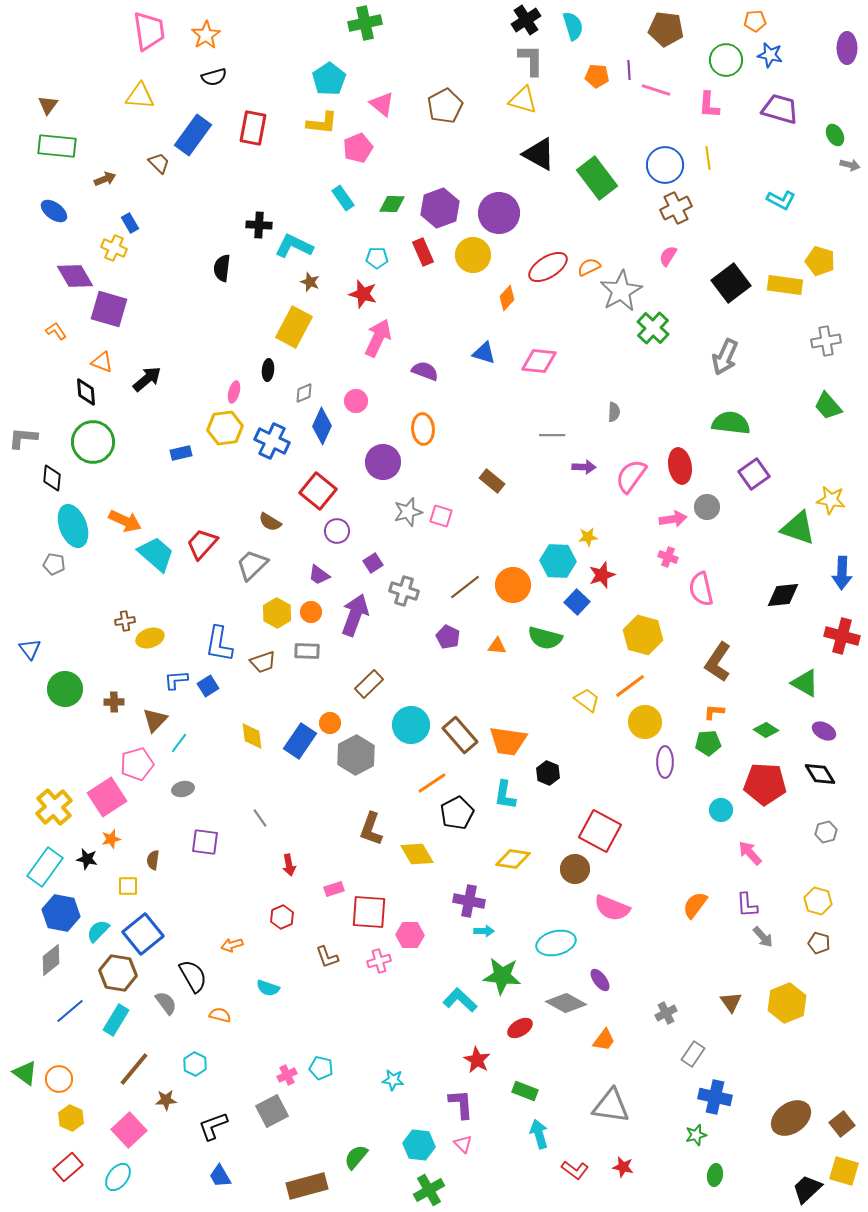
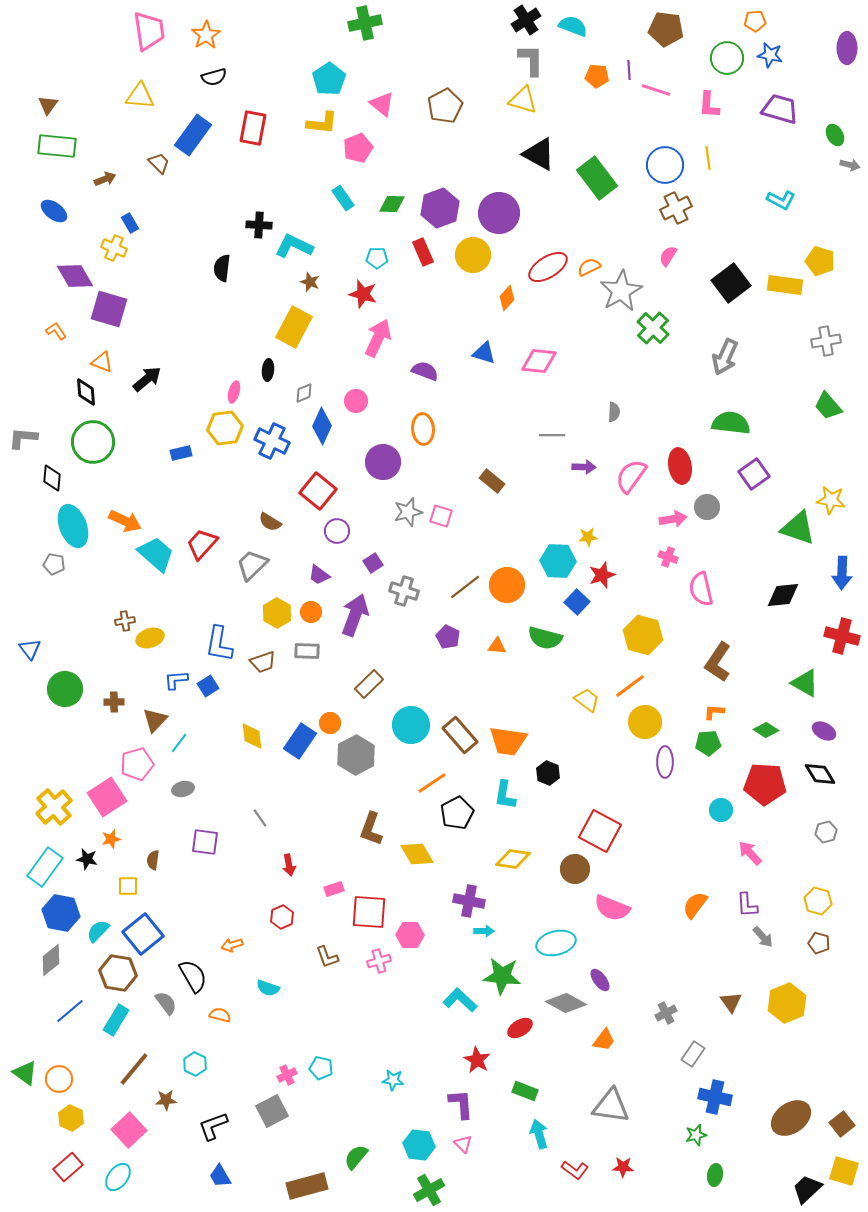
cyan semicircle at (573, 26): rotated 52 degrees counterclockwise
green circle at (726, 60): moved 1 px right, 2 px up
orange circle at (513, 585): moved 6 px left
red star at (623, 1167): rotated 10 degrees counterclockwise
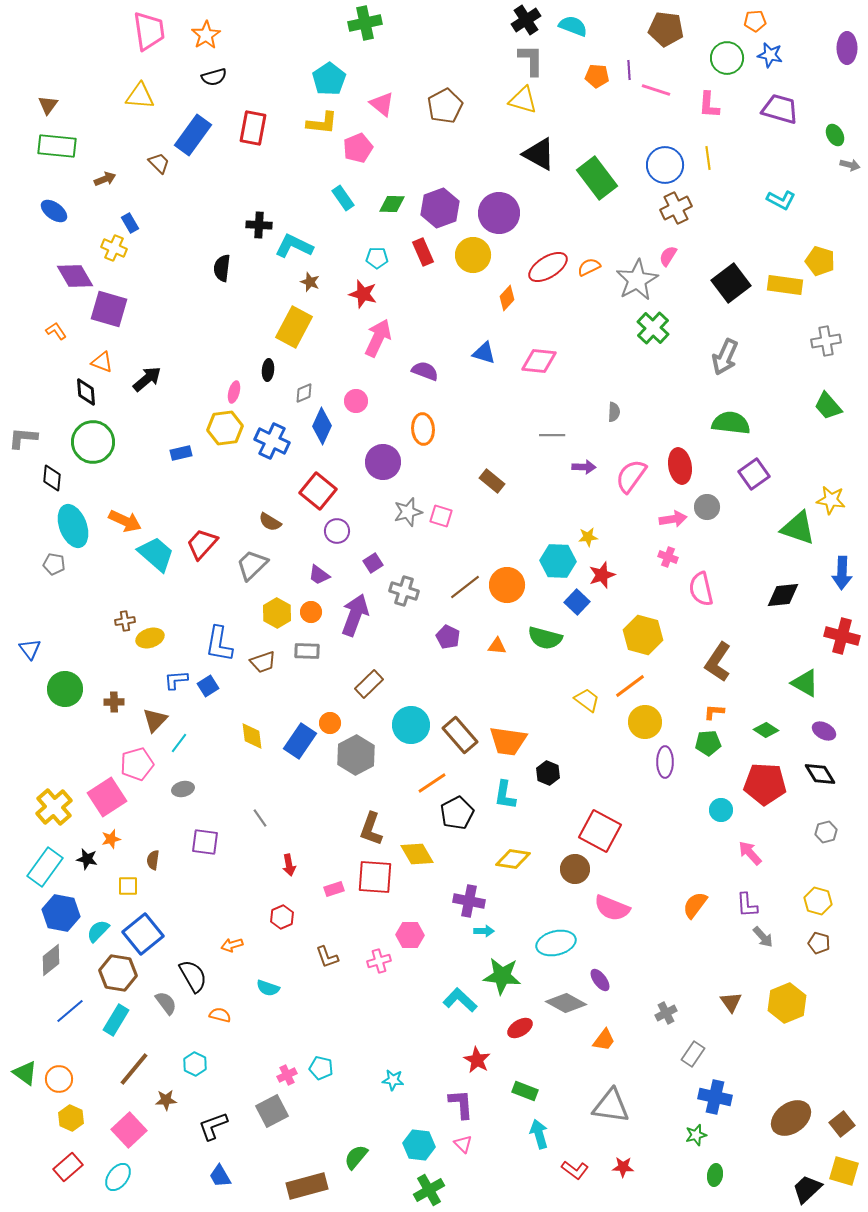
gray star at (621, 291): moved 16 px right, 11 px up
red square at (369, 912): moved 6 px right, 35 px up
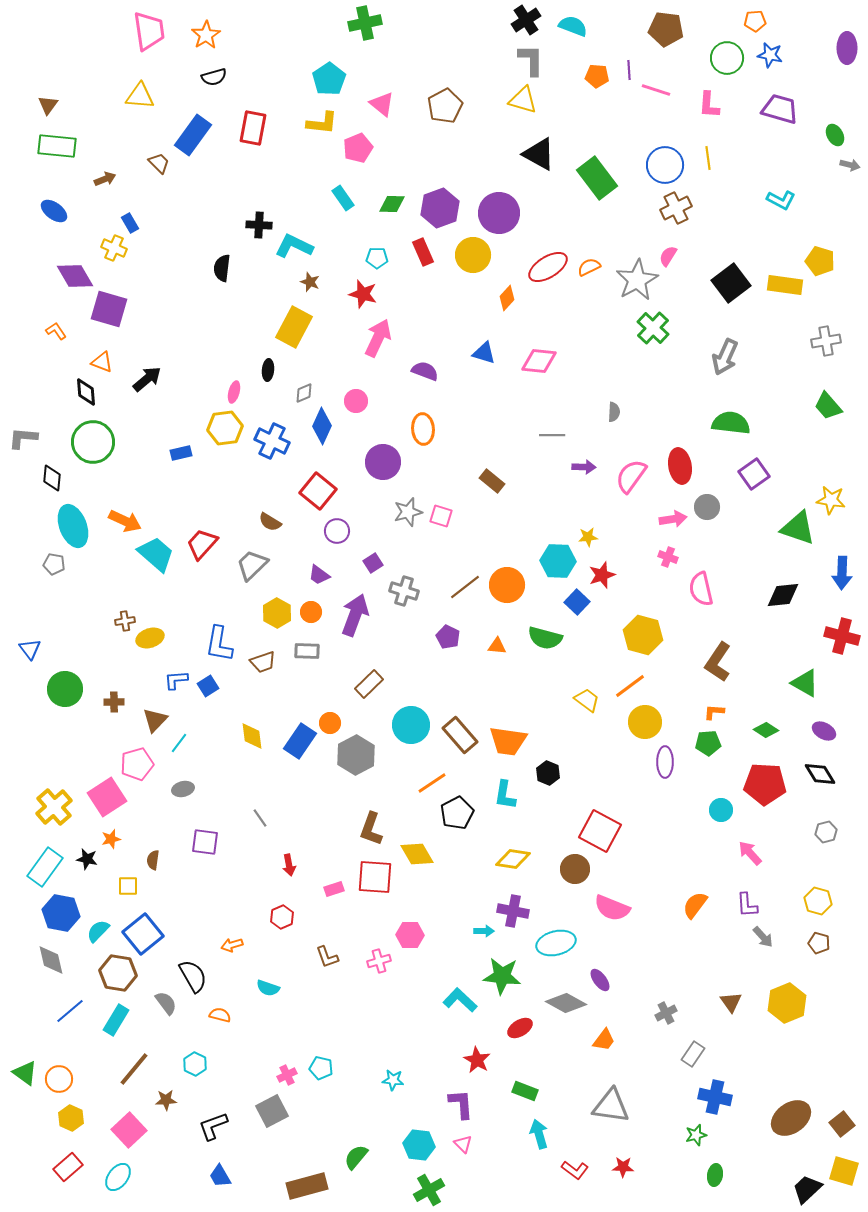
purple cross at (469, 901): moved 44 px right, 10 px down
gray diamond at (51, 960): rotated 64 degrees counterclockwise
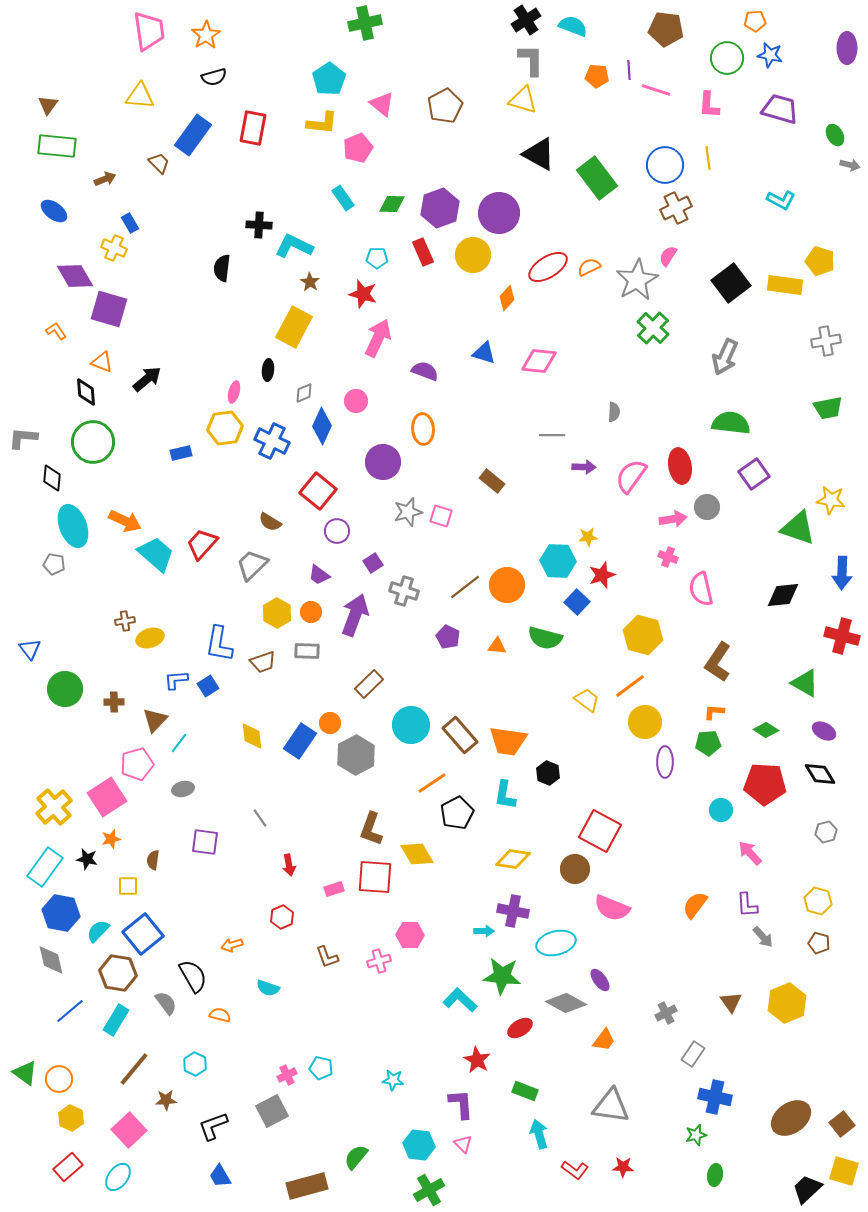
brown star at (310, 282): rotated 12 degrees clockwise
green trapezoid at (828, 406): moved 2 px down; rotated 60 degrees counterclockwise
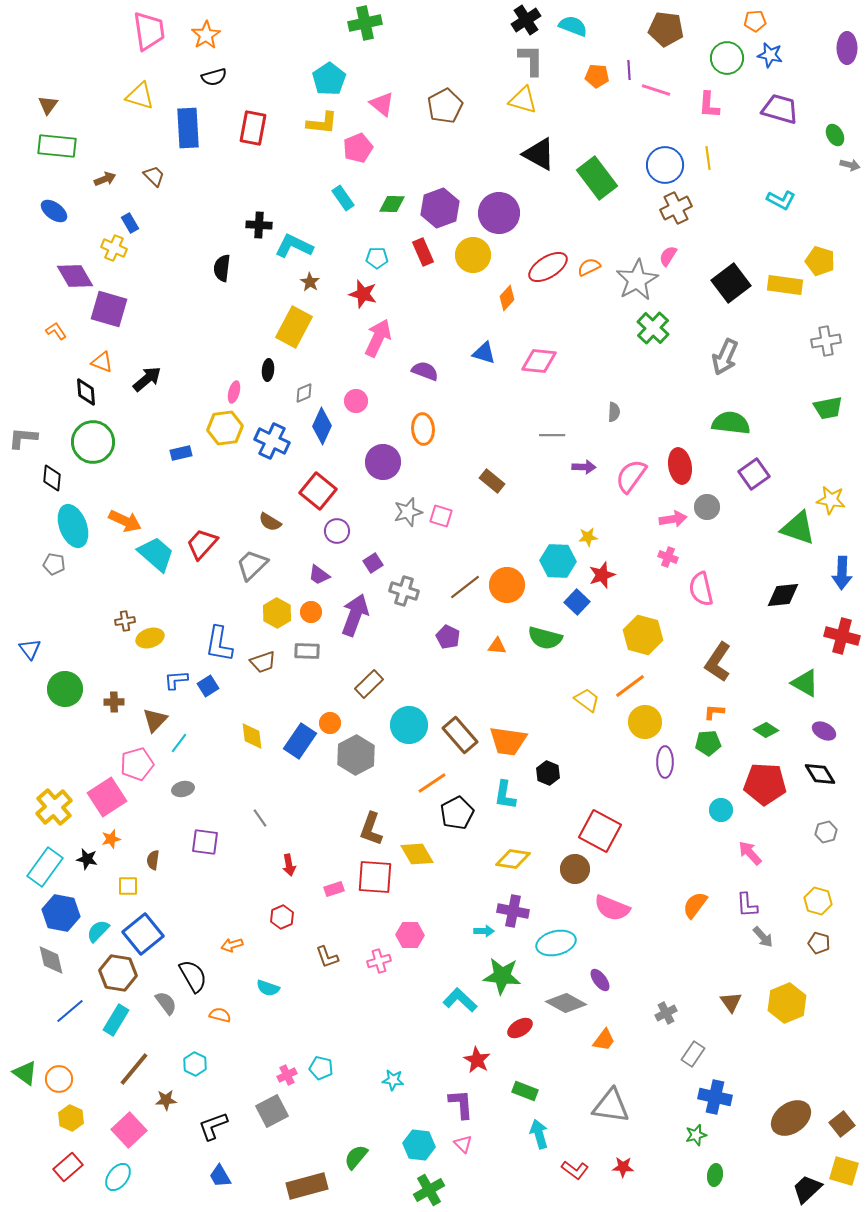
yellow triangle at (140, 96): rotated 12 degrees clockwise
blue rectangle at (193, 135): moved 5 px left, 7 px up; rotated 39 degrees counterclockwise
brown trapezoid at (159, 163): moved 5 px left, 13 px down
cyan circle at (411, 725): moved 2 px left
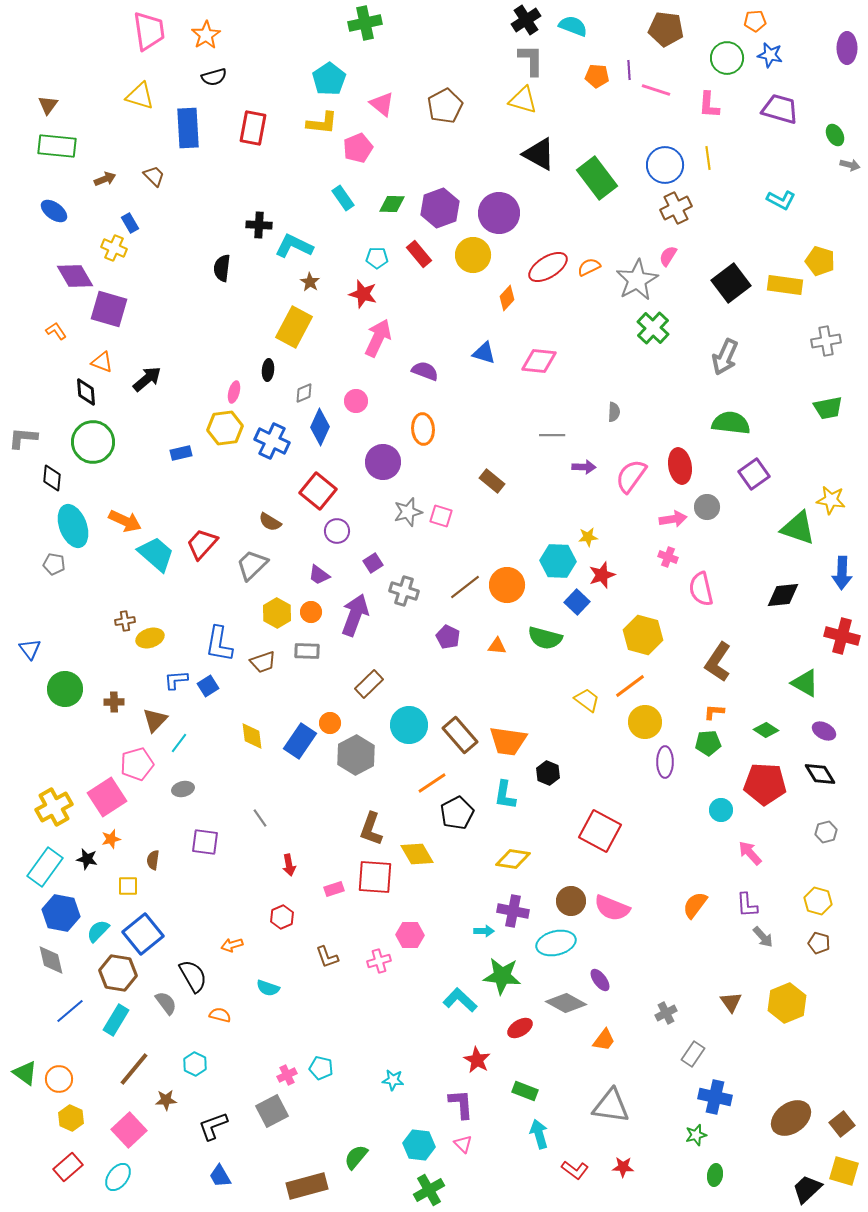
red rectangle at (423, 252): moved 4 px left, 2 px down; rotated 16 degrees counterclockwise
blue diamond at (322, 426): moved 2 px left, 1 px down
yellow cross at (54, 807): rotated 12 degrees clockwise
brown circle at (575, 869): moved 4 px left, 32 px down
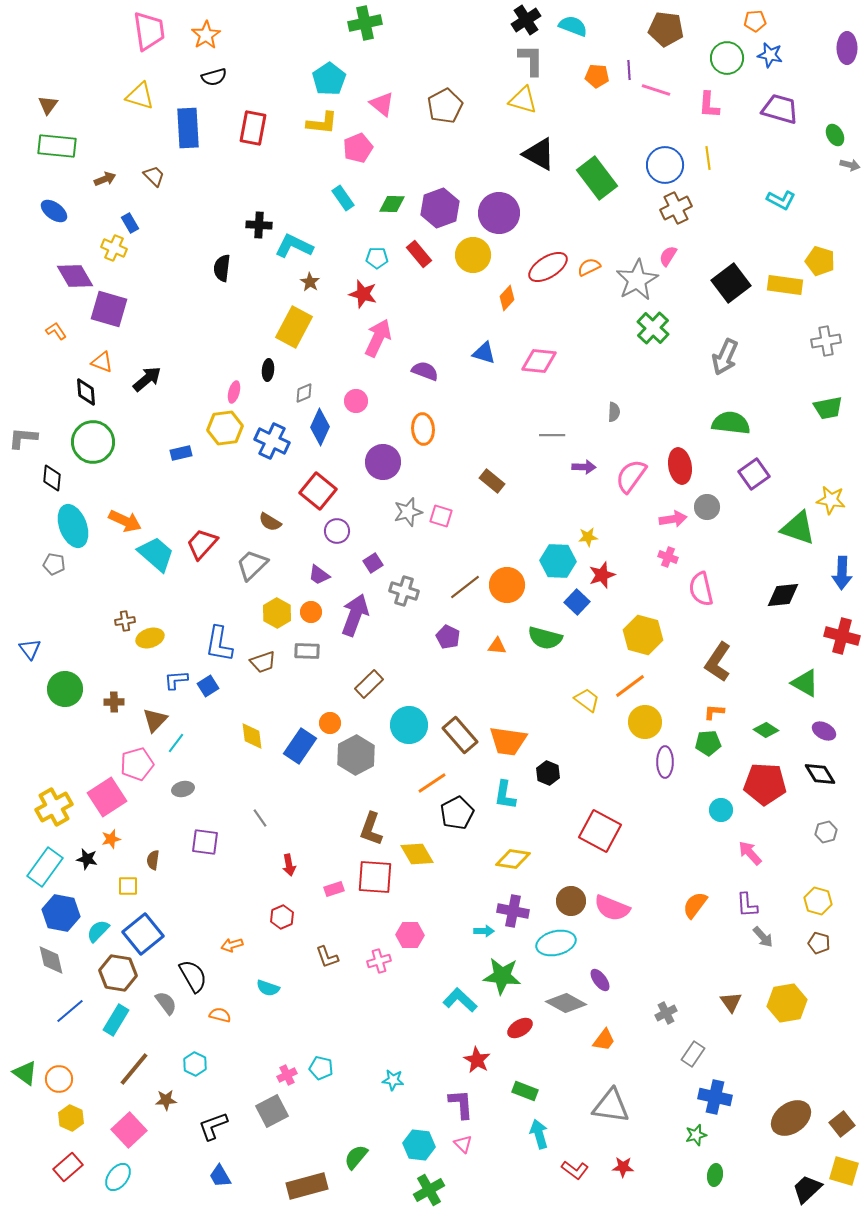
blue rectangle at (300, 741): moved 5 px down
cyan line at (179, 743): moved 3 px left
yellow hexagon at (787, 1003): rotated 12 degrees clockwise
